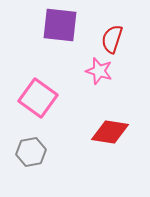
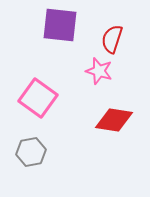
red diamond: moved 4 px right, 12 px up
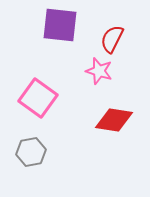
red semicircle: rotated 8 degrees clockwise
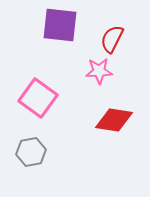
pink star: rotated 20 degrees counterclockwise
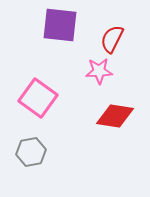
red diamond: moved 1 px right, 4 px up
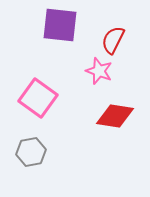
red semicircle: moved 1 px right, 1 px down
pink star: rotated 24 degrees clockwise
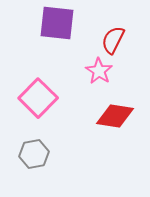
purple square: moved 3 px left, 2 px up
pink star: rotated 12 degrees clockwise
pink square: rotated 9 degrees clockwise
gray hexagon: moved 3 px right, 2 px down
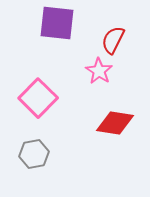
red diamond: moved 7 px down
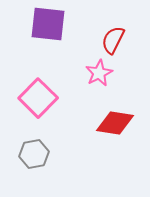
purple square: moved 9 px left, 1 px down
pink star: moved 2 px down; rotated 12 degrees clockwise
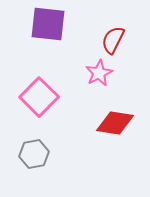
pink square: moved 1 px right, 1 px up
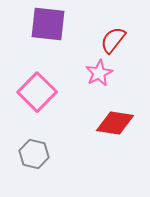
red semicircle: rotated 12 degrees clockwise
pink square: moved 2 px left, 5 px up
gray hexagon: rotated 24 degrees clockwise
